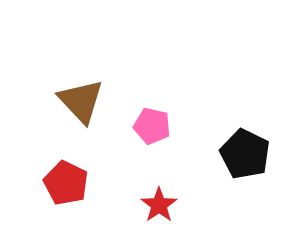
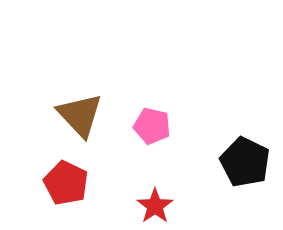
brown triangle: moved 1 px left, 14 px down
black pentagon: moved 8 px down
red star: moved 4 px left, 1 px down
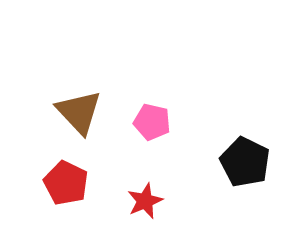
brown triangle: moved 1 px left, 3 px up
pink pentagon: moved 4 px up
red star: moved 10 px left, 5 px up; rotated 12 degrees clockwise
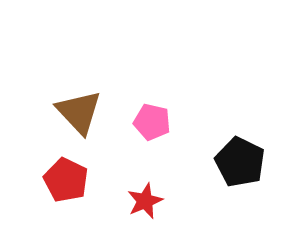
black pentagon: moved 5 px left
red pentagon: moved 3 px up
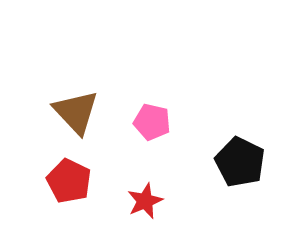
brown triangle: moved 3 px left
red pentagon: moved 3 px right, 1 px down
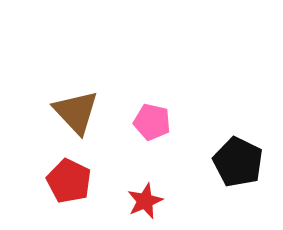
black pentagon: moved 2 px left
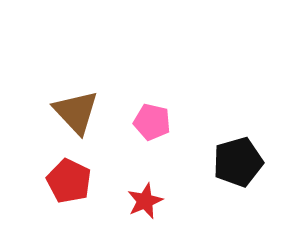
black pentagon: rotated 30 degrees clockwise
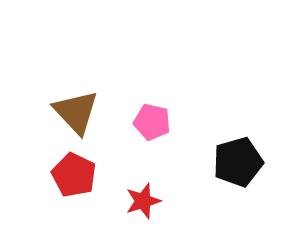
red pentagon: moved 5 px right, 6 px up
red star: moved 2 px left; rotated 6 degrees clockwise
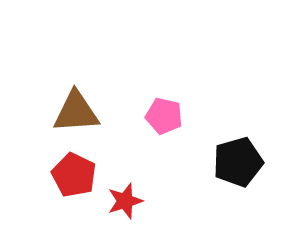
brown triangle: rotated 51 degrees counterclockwise
pink pentagon: moved 12 px right, 6 px up
red star: moved 18 px left
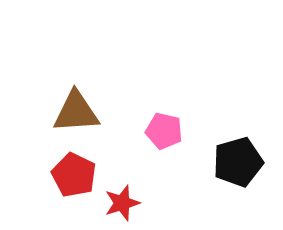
pink pentagon: moved 15 px down
red star: moved 3 px left, 2 px down
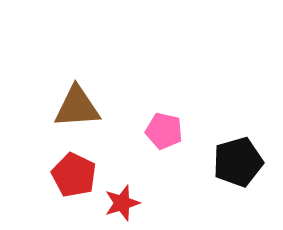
brown triangle: moved 1 px right, 5 px up
